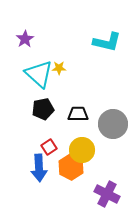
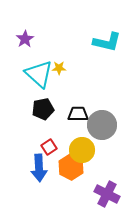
gray circle: moved 11 px left, 1 px down
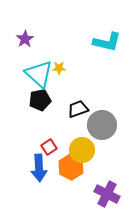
black pentagon: moved 3 px left, 9 px up
black trapezoid: moved 5 px up; rotated 20 degrees counterclockwise
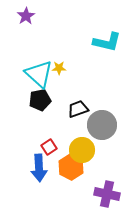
purple star: moved 1 px right, 23 px up
purple cross: rotated 15 degrees counterclockwise
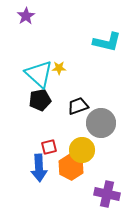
black trapezoid: moved 3 px up
gray circle: moved 1 px left, 2 px up
red square: rotated 21 degrees clockwise
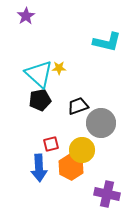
red square: moved 2 px right, 3 px up
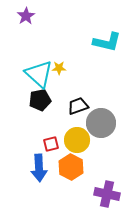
yellow circle: moved 5 px left, 10 px up
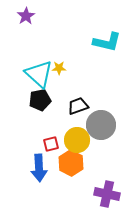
gray circle: moved 2 px down
orange hexagon: moved 4 px up
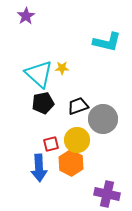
yellow star: moved 3 px right
black pentagon: moved 3 px right, 3 px down
gray circle: moved 2 px right, 6 px up
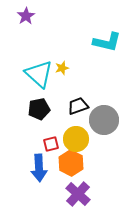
yellow star: rotated 16 degrees counterclockwise
black pentagon: moved 4 px left, 6 px down
gray circle: moved 1 px right, 1 px down
yellow circle: moved 1 px left, 1 px up
purple cross: moved 29 px left; rotated 30 degrees clockwise
